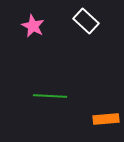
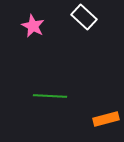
white rectangle: moved 2 px left, 4 px up
orange rectangle: rotated 10 degrees counterclockwise
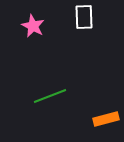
white rectangle: rotated 45 degrees clockwise
green line: rotated 24 degrees counterclockwise
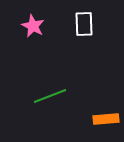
white rectangle: moved 7 px down
orange rectangle: rotated 10 degrees clockwise
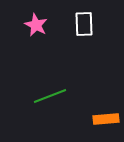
pink star: moved 3 px right, 1 px up
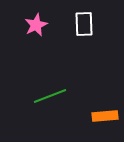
pink star: rotated 20 degrees clockwise
orange rectangle: moved 1 px left, 3 px up
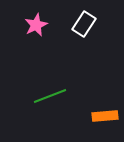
white rectangle: rotated 35 degrees clockwise
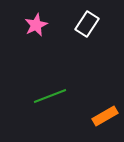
white rectangle: moved 3 px right
orange rectangle: rotated 25 degrees counterclockwise
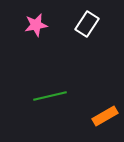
pink star: rotated 15 degrees clockwise
green line: rotated 8 degrees clockwise
